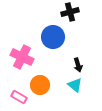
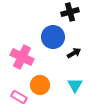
black arrow: moved 4 px left, 12 px up; rotated 104 degrees counterclockwise
cyan triangle: rotated 21 degrees clockwise
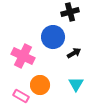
pink cross: moved 1 px right, 1 px up
cyan triangle: moved 1 px right, 1 px up
pink rectangle: moved 2 px right, 1 px up
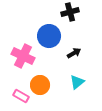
blue circle: moved 4 px left, 1 px up
cyan triangle: moved 1 px right, 2 px up; rotated 21 degrees clockwise
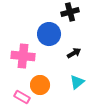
blue circle: moved 2 px up
pink cross: rotated 20 degrees counterclockwise
pink rectangle: moved 1 px right, 1 px down
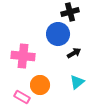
blue circle: moved 9 px right
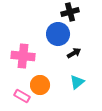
pink rectangle: moved 1 px up
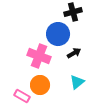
black cross: moved 3 px right
pink cross: moved 16 px right; rotated 15 degrees clockwise
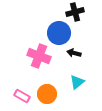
black cross: moved 2 px right
blue circle: moved 1 px right, 1 px up
black arrow: rotated 136 degrees counterclockwise
orange circle: moved 7 px right, 9 px down
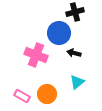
pink cross: moved 3 px left, 1 px up
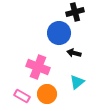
pink cross: moved 2 px right, 12 px down
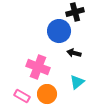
blue circle: moved 2 px up
